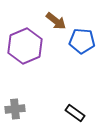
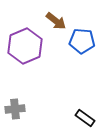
black rectangle: moved 10 px right, 5 px down
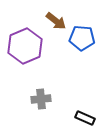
blue pentagon: moved 3 px up
gray cross: moved 26 px right, 10 px up
black rectangle: rotated 12 degrees counterclockwise
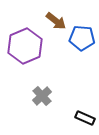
gray cross: moved 1 px right, 3 px up; rotated 36 degrees counterclockwise
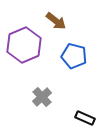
blue pentagon: moved 8 px left, 18 px down; rotated 10 degrees clockwise
purple hexagon: moved 1 px left, 1 px up
gray cross: moved 1 px down
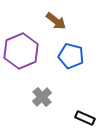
purple hexagon: moved 3 px left, 6 px down
blue pentagon: moved 3 px left
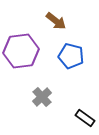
purple hexagon: rotated 16 degrees clockwise
black rectangle: rotated 12 degrees clockwise
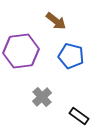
black rectangle: moved 6 px left, 2 px up
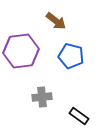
gray cross: rotated 36 degrees clockwise
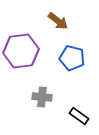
brown arrow: moved 2 px right
blue pentagon: moved 1 px right, 2 px down
gray cross: rotated 12 degrees clockwise
